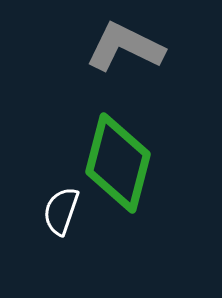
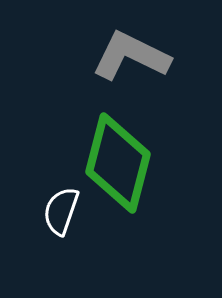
gray L-shape: moved 6 px right, 9 px down
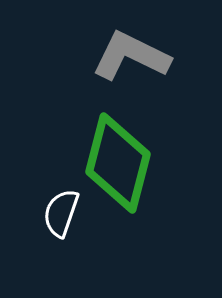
white semicircle: moved 2 px down
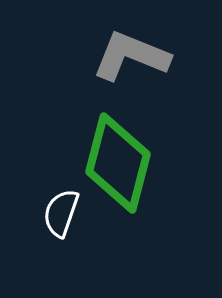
gray L-shape: rotated 4 degrees counterclockwise
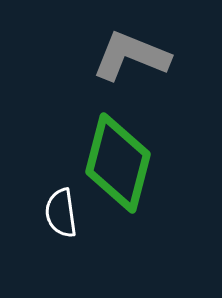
white semicircle: rotated 27 degrees counterclockwise
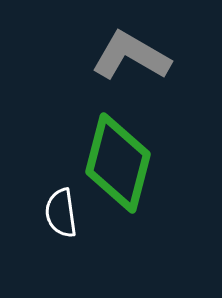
gray L-shape: rotated 8 degrees clockwise
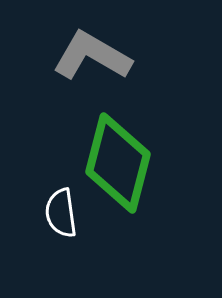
gray L-shape: moved 39 px left
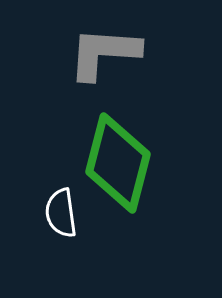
gray L-shape: moved 12 px right, 3 px up; rotated 26 degrees counterclockwise
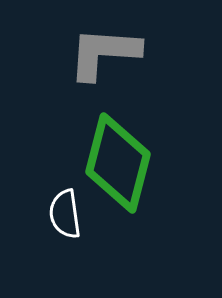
white semicircle: moved 4 px right, 1 px down
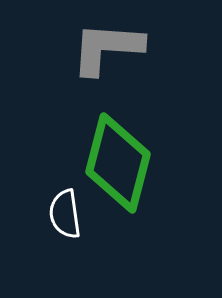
gray L-shape: moved 3 px right, 5 px up
